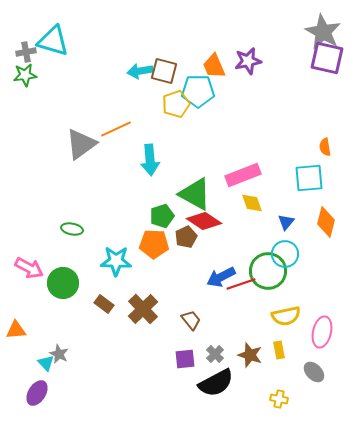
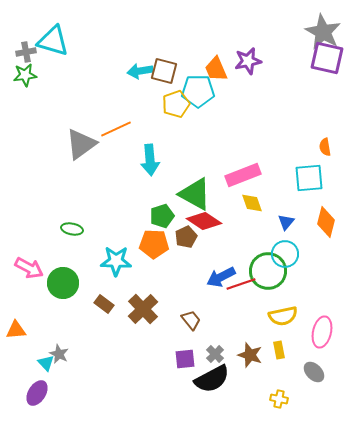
orange trapezoid at (214, 66): moved 2 px right, 3 px down
yellow semicircle at (286, 316): moved 3 px left
black semicircle at (216, 383): moved 4 px left, 4 px up
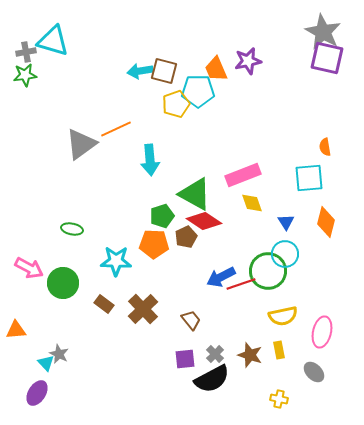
blue triangle at (286, 222): rotated 12 degrees counterclockwise
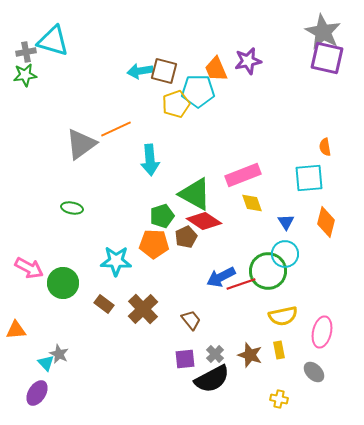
green ellipse at (72, 229): moved 21 px up
